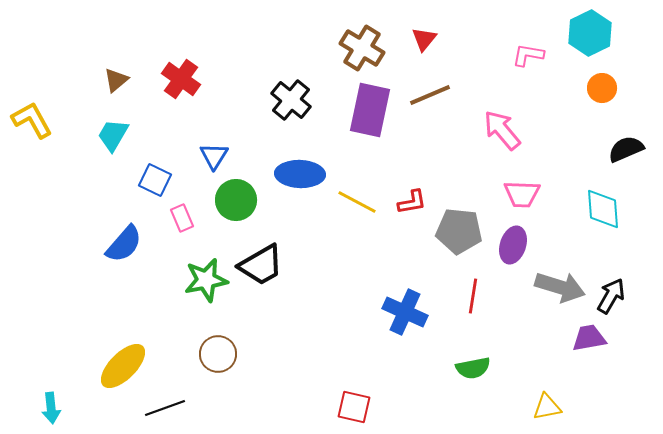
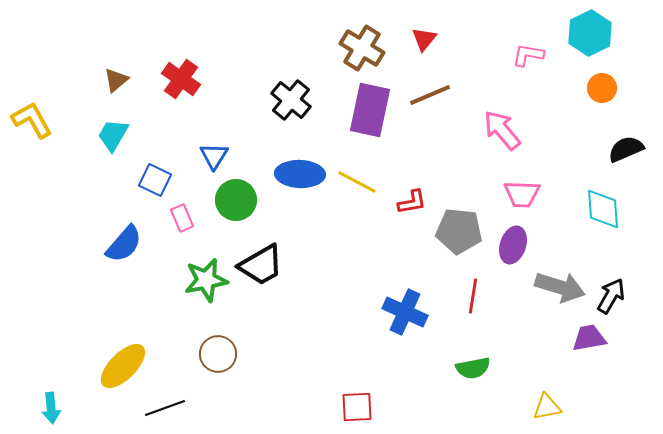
yellow line: moved 20 px up
red square: moved 3 px right; rotated 16 degrees counterclockwise
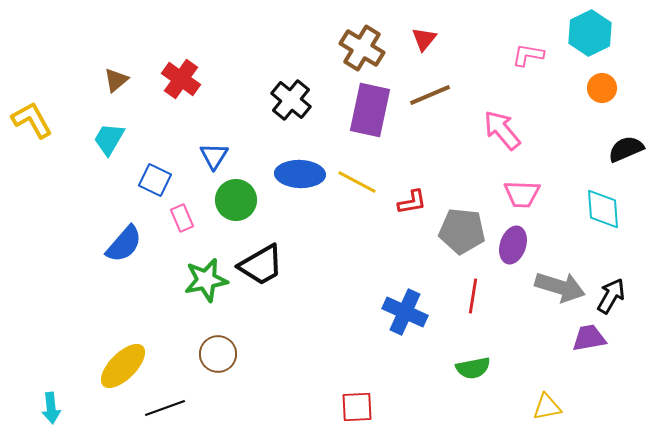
cyan trapezoid: moved 4 px left, 4 px down
gray pentagon: moved 3 px right
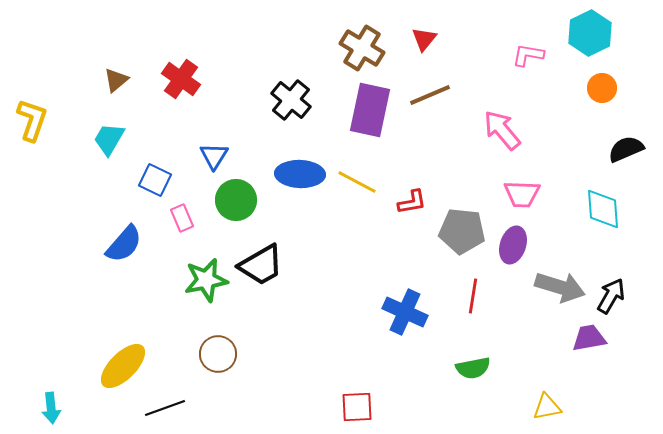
yellow L-shape: rotated 48 degrees clockwise
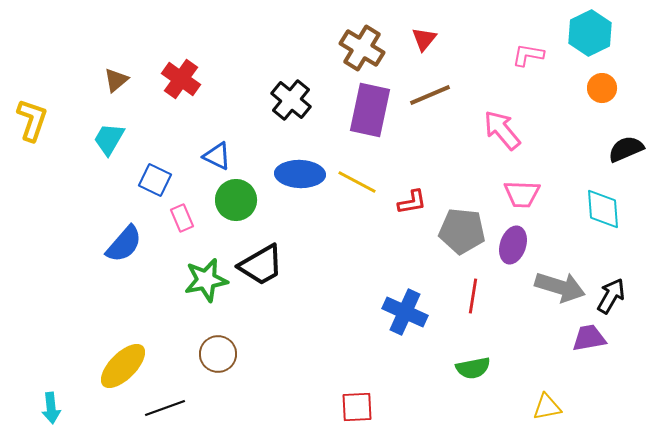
blue triangle: moved 3 px right; rotated 36 degrees counterclockwise
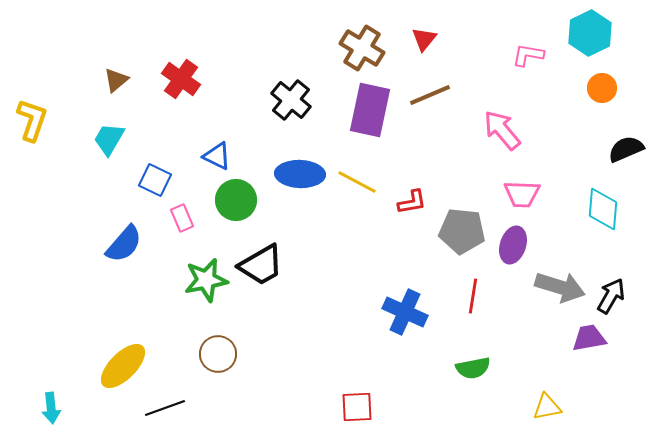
cyan diamond: rotated 9 degrees clockwise
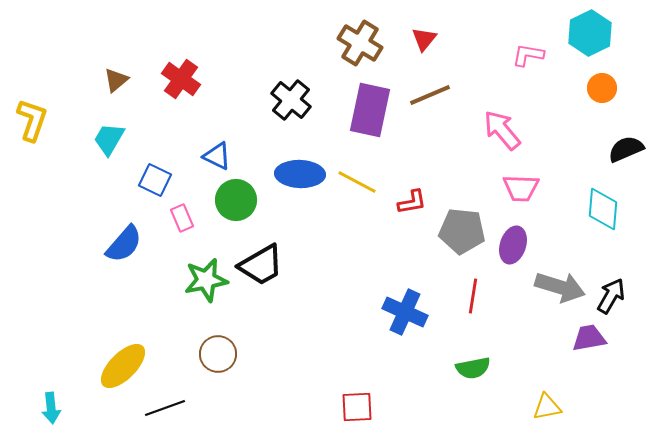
brown cross: moved 2 px left, 5 px up
pink trapezoid: moved 1 px left, 6 px up
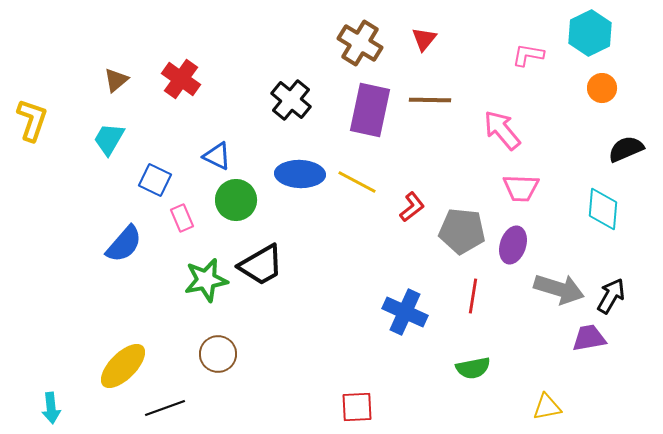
brown line: moved 5 px down; rotated 24 degrees clockwise
red L-shape: moved 5 px down; rotated 28 degrees counterclockwise
gray arrow: moved 1 px left, 2 px down
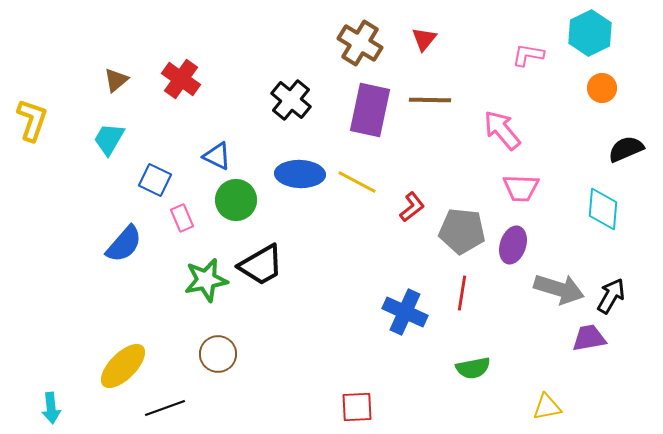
red line: moved 11 px left, 3 px up
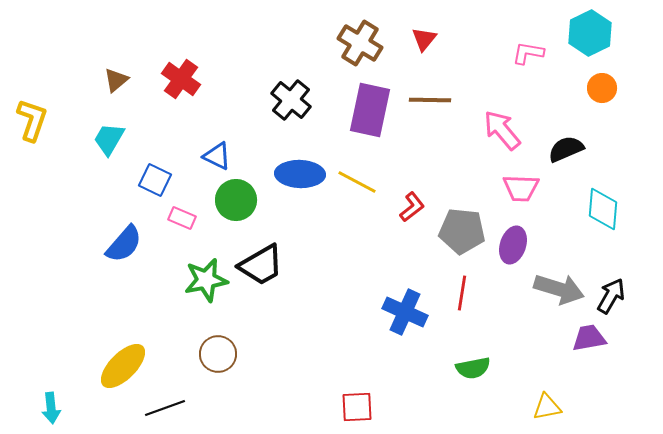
pink L-shape: moved 2 px up
black semicircle: moved 60 px left
pink rectangle: rotated 44 degrees counterclockwise
